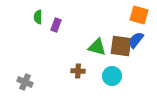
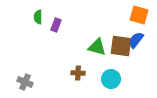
brown cross: moved 2 px down
cyan circle: moved 1 px left, 3 px down
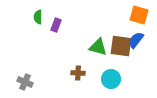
green triangle: moved 1 px right
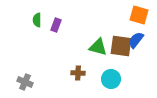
green semicircle: moved 1 px left, 3 px down
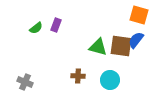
green semicircle: moved 1 px left, 8 px down; rotated 128 degrees counterclockwise
brown cross: moved 3 px down
cyan circle: moved 1 px left, 1 px down
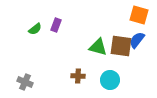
green semicircle: moved 1 px left, 1 px down
blue semicircle: moved 1 px right
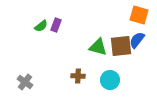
green semicircle: moved 6 px right, 3 px up
brown square: rotated 15 degrees counterclockwise
gray cross: rotated 14 degrees clockwise
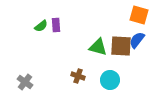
purple rectangle: rotated 24 degrees counterclockwise
brown square: rotated 10 degrees clockwise
brown cross: rotated 16 degrees clockwise
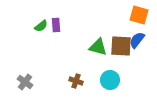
brown cross: moved 2 px left, 5 px down
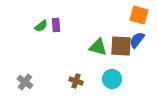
cyan circle: moved 2 px right, 1 px up
